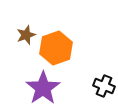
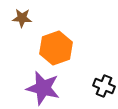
brown star: moved 4 px left, 17 px up; rotated 24 degrees clockwise
purple star: rotated 24 degrees counterclockwise
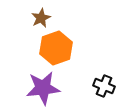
brown star: moved 19 px right; rotated 30 degrees counterclockwise
purple star: rotated 20 degrees counterclockwise
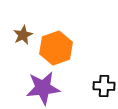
brown star: moved 18 px left, 17 px down
black cross: rotated 20 degrees counterclockwise
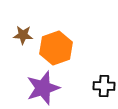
brown star: rotated 30 degrees clockwise
purple star: rotated 12 degrees counterclockwise
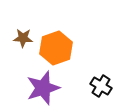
brown star: moved 3 px down
black cross: moved 3 px left; rotated 30 degrees clockwise
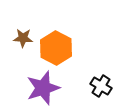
orange hexagon: rotated 12 degrees counterclockwise
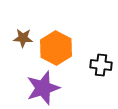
black cross: moved 21 px up; rotated 25 degrees counterclockwise
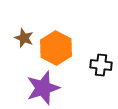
brown star: moved 1 px right; rotated 18 degrees clockwise
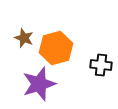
orange hexagon: rotated 16 degrees clockwise
purple star: moved 4 px left, 4 px up
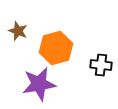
brown star: moved 6 px left, 7 px up
purple star: rotated 8 degrees clockwise
